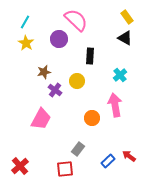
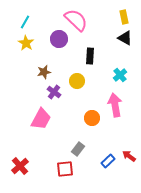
yellow rectangle: moved 3 px left; rotated 24 degrees clockwise
purple cross: moved 1 px left, 2 px down
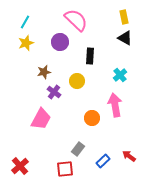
purple circle: moved 1 px right, 3 px down
yellow star: rotated 21 degrees clockwise
blue rectangle: moved 5 px left
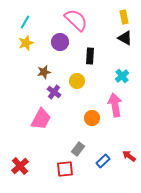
cyan cross: moved 2 px right, 1 px down
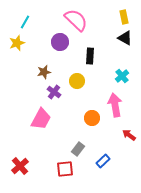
yellow star: moved 9 px left
red arrow: moved 21 px up
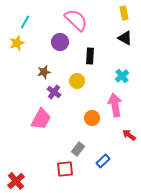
yellow rectangle: moved 4 px up
red cross: moved 4 px left, 15 px down
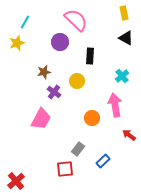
black triangle: moved 1 px right
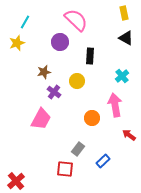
red square: rotated 12 degrees clockwise
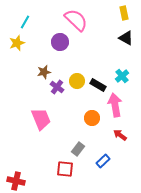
black rectangle: moved 8 px right, 29 px down; rotated 63 degrees counterclockwise
purple cross: moved 3 px right, 5 px up
pink trapezoid: rotated 50 degrees counterclockwise
red arrow: moved 9 px left
red cross: rotated 36 degrees counterclockwise
